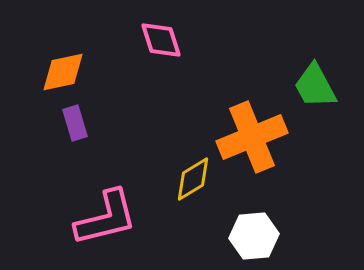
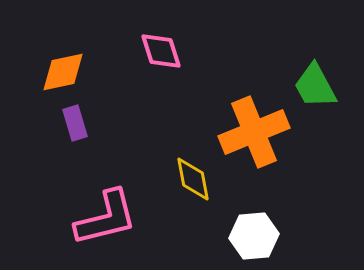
pink diamond: moved 11 px down
orange cross: moved 2 px right, 5 px up
yellow diamond: rotated 69 degrees counterclockwise
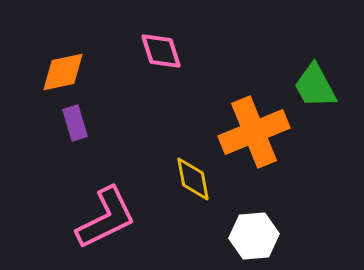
pink L-shape: rotated 12 degrees counterclockwise
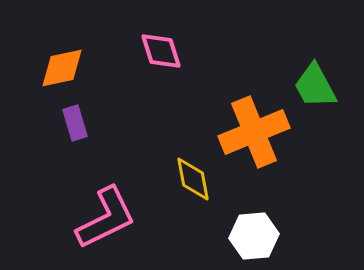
orange diamond: moved 1 px left, 4 px up
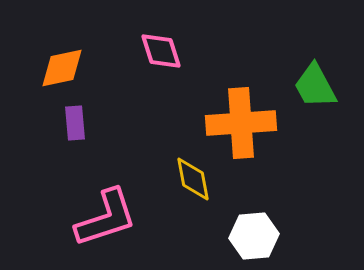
purple rectangle: rotated 12 degrees clockwise
orange cross: moved 13 px left, 9 px up; rotated 18 degrees clockwise
pink L-shape: rotated 8 degrees clockwise
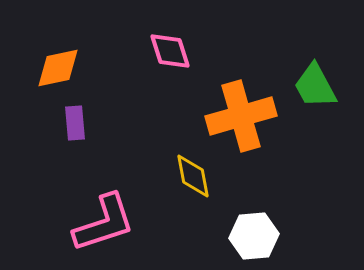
pink diamond: moved 9 px right
orange diamond: moved 4 px left
orange cross: moved 7 px up; rotated 12 degrees counterclockwise
yellow diamond: moved 3 px up
pink L-shape: moved 2 px left, 5 px down
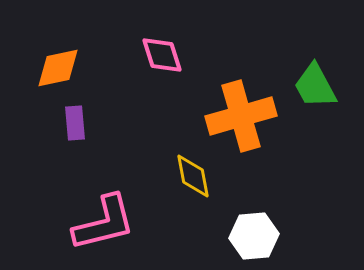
pink diamond: moved 8 px left, 4 px down
pink L-shape: rotated 4 degrees clockwise
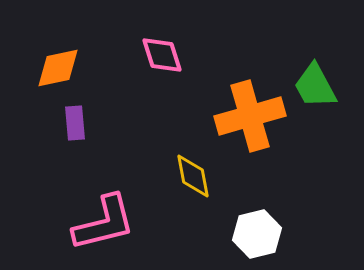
orange cross: moved 9 px right
white hexagon: moved 3 px right, 2 px up; rotated 9 degrees counterclockwise
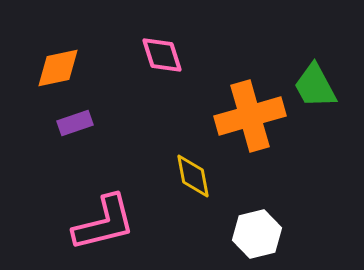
purple rectangle: rotated 76 degrees clockwise
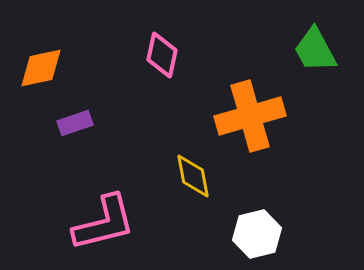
pink diamond: rotated 30 degrees clockwise
orange diamond: moved 17 px left
green trapezoid: moved 36 px up
